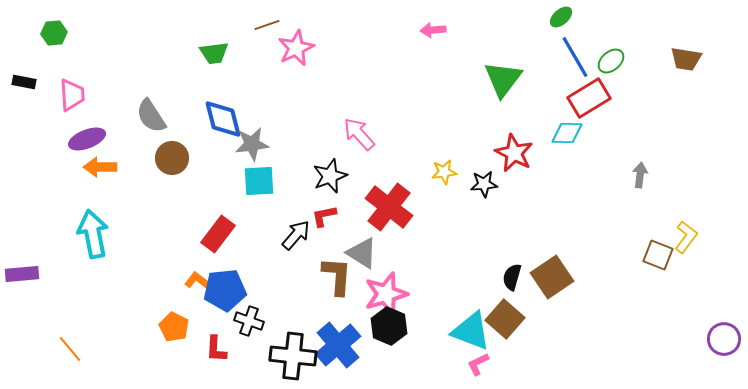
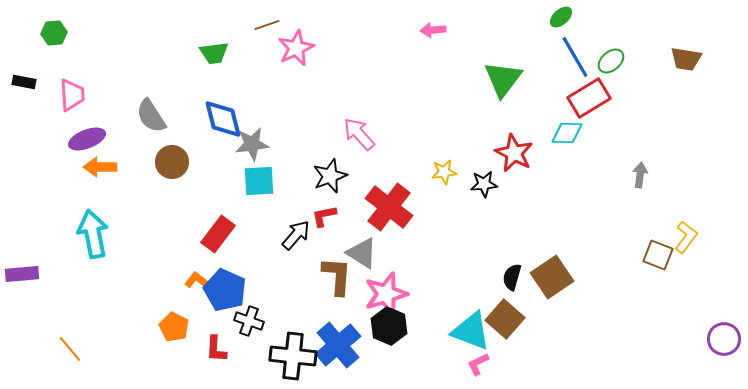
brown circle at (172, 158): moved 4 px down
blue pentagon at (225, 290): rotated 30 degrees clockwise
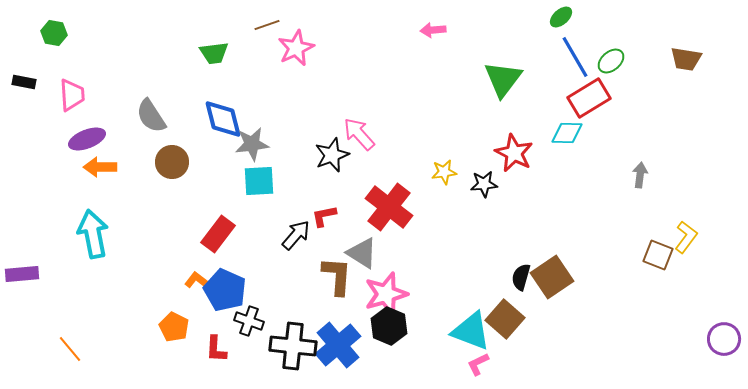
green hexagon at (54, 33): rotated 15 degrees clockwise
black star at (330, 176): moved 2 px right, 21 px up
black semicircle at (512, 277): moved 9 px right
black cross at (293, 356): moved 10 px up
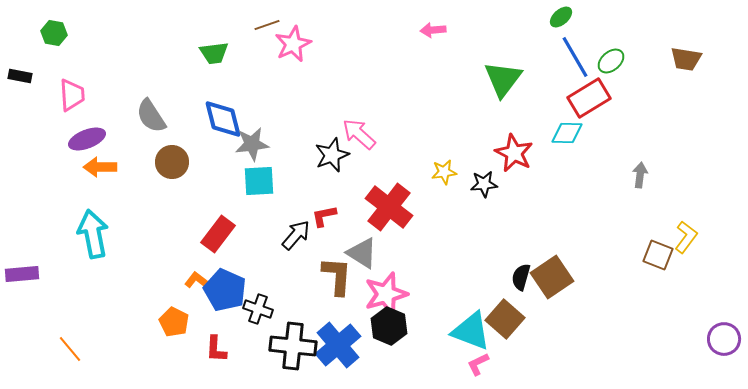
pink star at (296, 48): moved 3 px left, 4 px up
black rectangle at (24, 82): moved 4 px left, 6 px up
pink arrow at (359, 134): rotated 6 degrees counterclockwise
black cross at (249, 321): moved 9 px right, 12 px up
orange pentagon at (174, 327): moved 5 px up
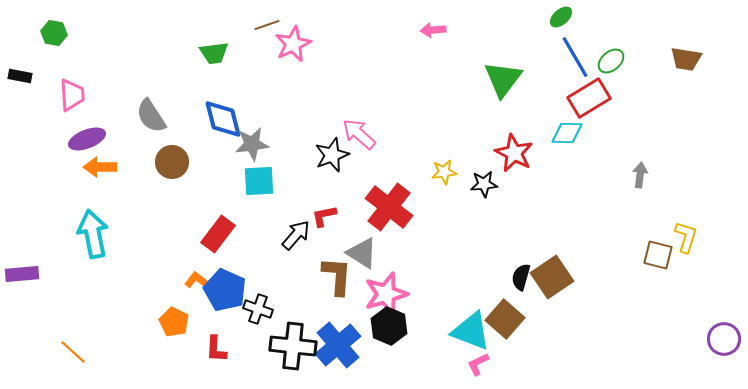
yellow L-shape at (686, 237): rotated 20 degrees counterclockwise
brown square at (658, 255): rotated 8 degrees counterclockwise
orange line at (70, 349): moved 3 px right, 3 px down; rotated 8 degrees counterclockwise
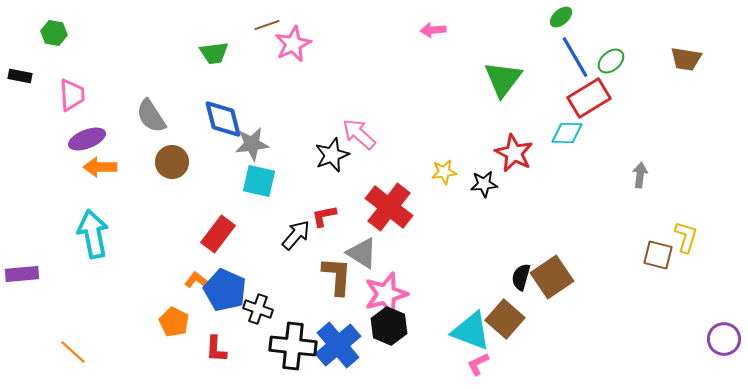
cyan square at (259, 181): rotated 16 degrees clockwise
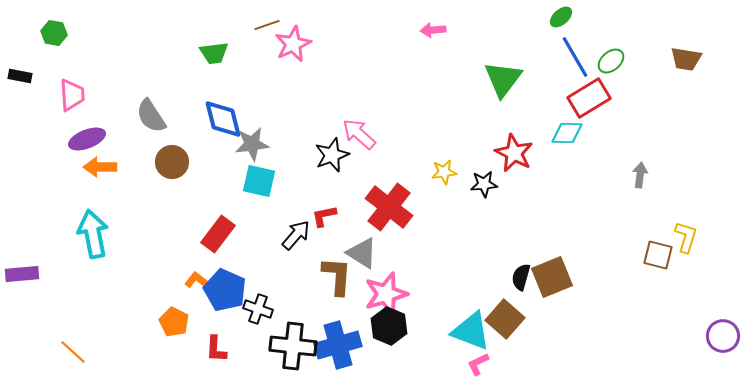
brown square at (552, 277): rotated 12 degrees clockwise
purple circle at (724, 339): moved 1 px left, 3 px up
blue cross at (338, 345): rotated 24 degrees clockwise
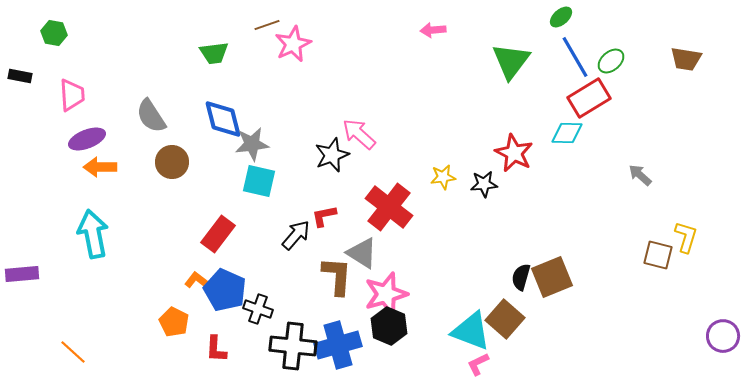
green triangle at (503, 79): moved 8 px right, 18 px up
yellow star at (444, 172): moved 1 px left, 5 px down
gray arrow at (640, 175): rotated 55 degrees counterclockwise
